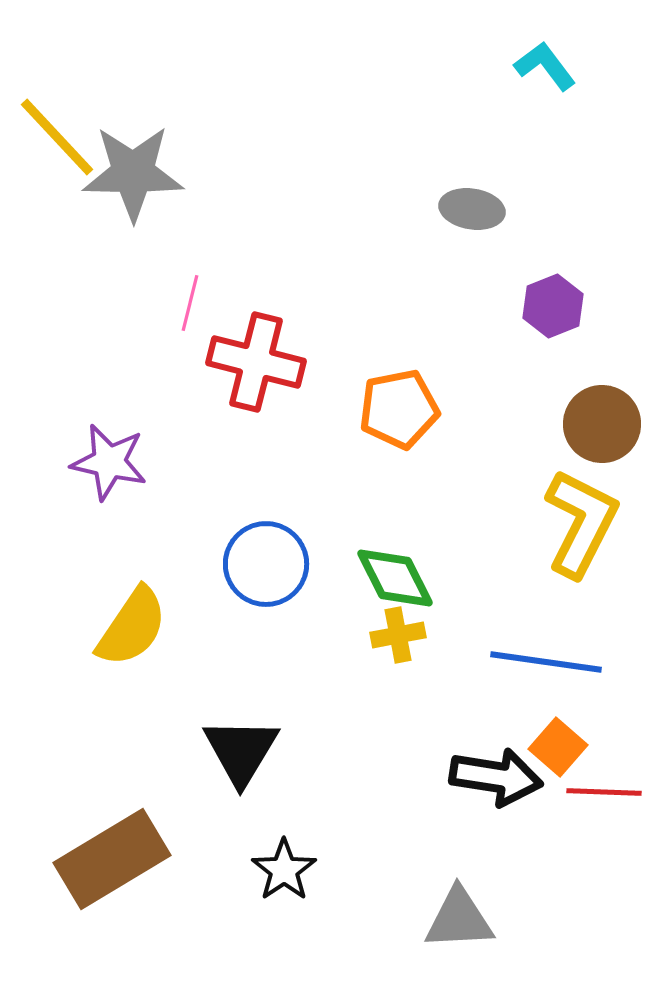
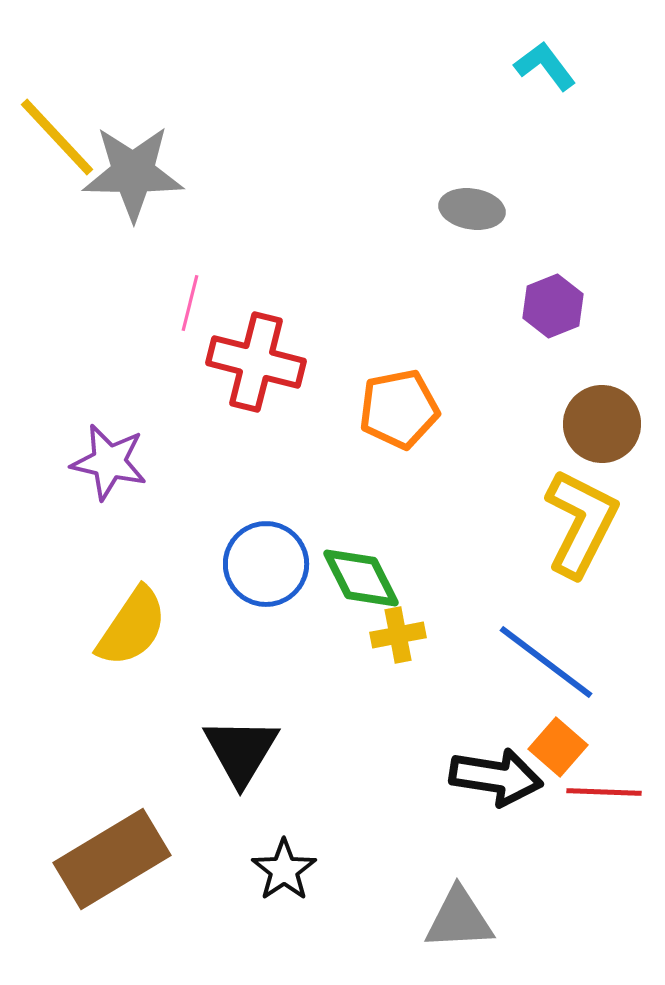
green diamond: moved 34 px left
blue line: rotated 29 degrees clockwise
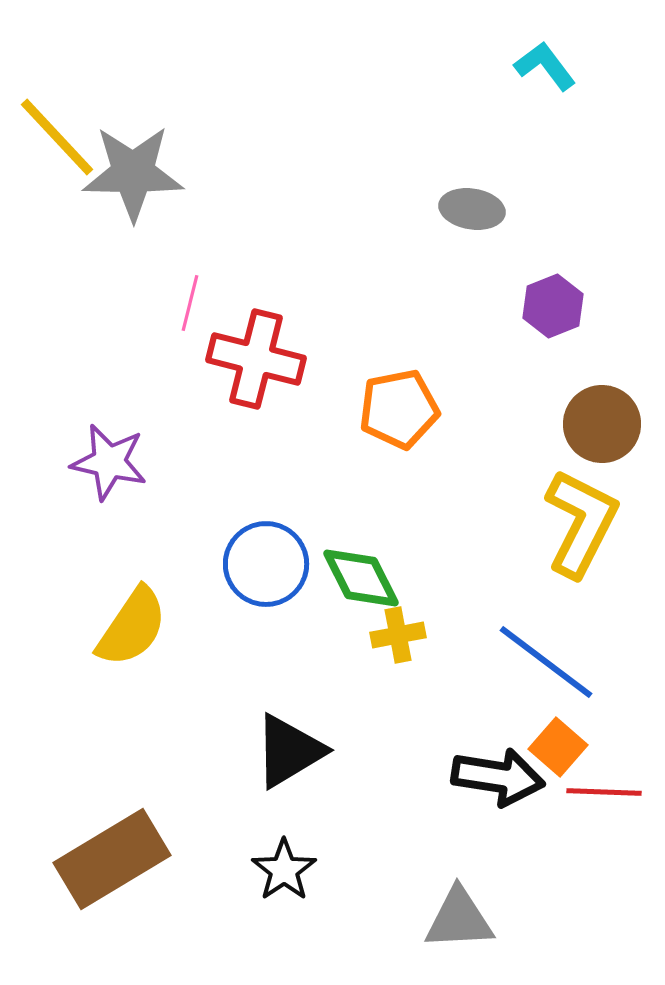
red cross: moved 3 px up
black triangle: moved 48 px right; rotated 28 degrees clockwise
black arrow: moved 2 px right
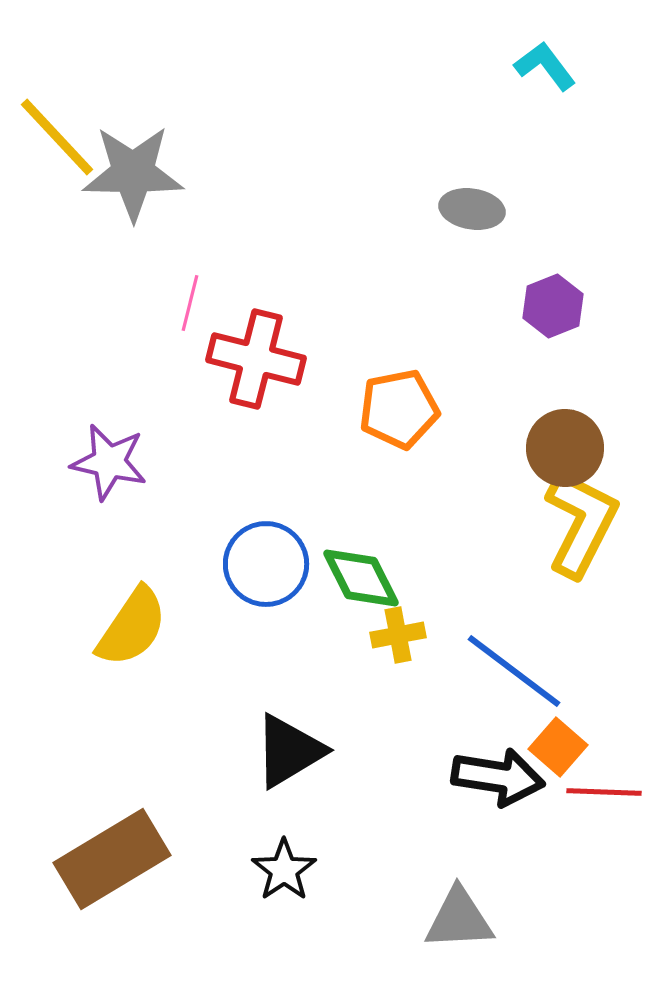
brown circle: moved 37 px left, 24 px down
blue line: moved 32 px left, 9 px down
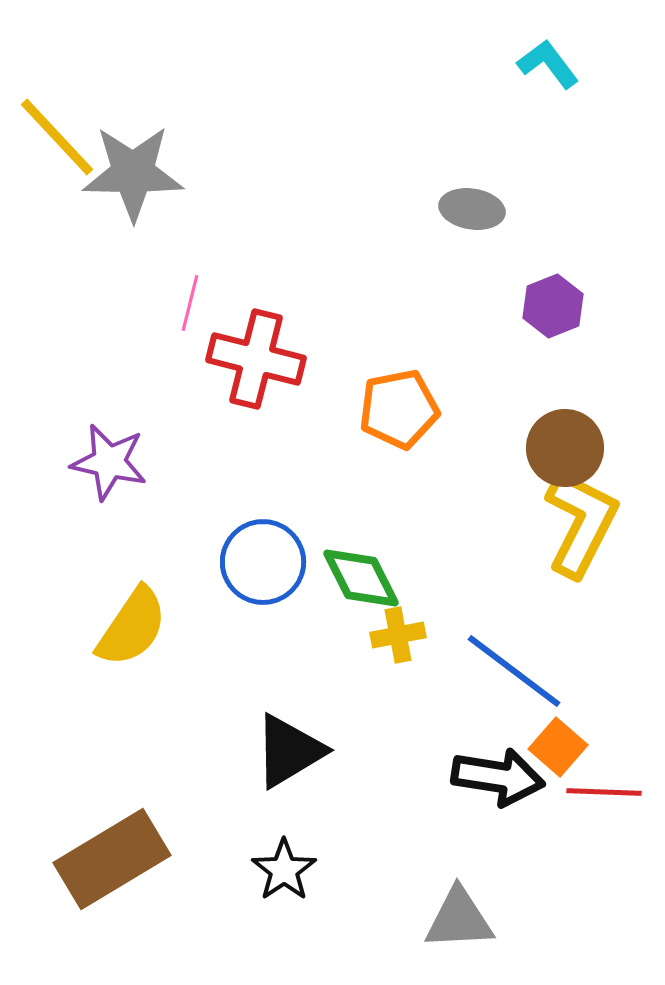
cyan L-shape: moved 3 px right, 2 px up
blue circle: moved 3 px left, 2 px up
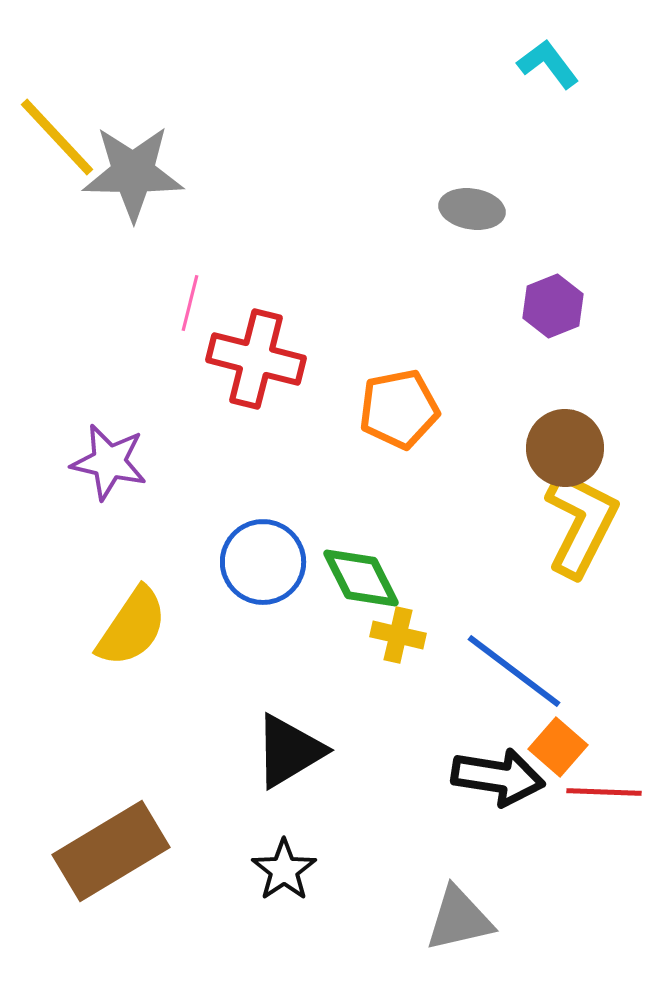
yellow cross: rotated 24 degrees clockwise
brown rectangle: moved 1 px left, 8 px up
gray triangle: rotated 10 degrees counterclockwise
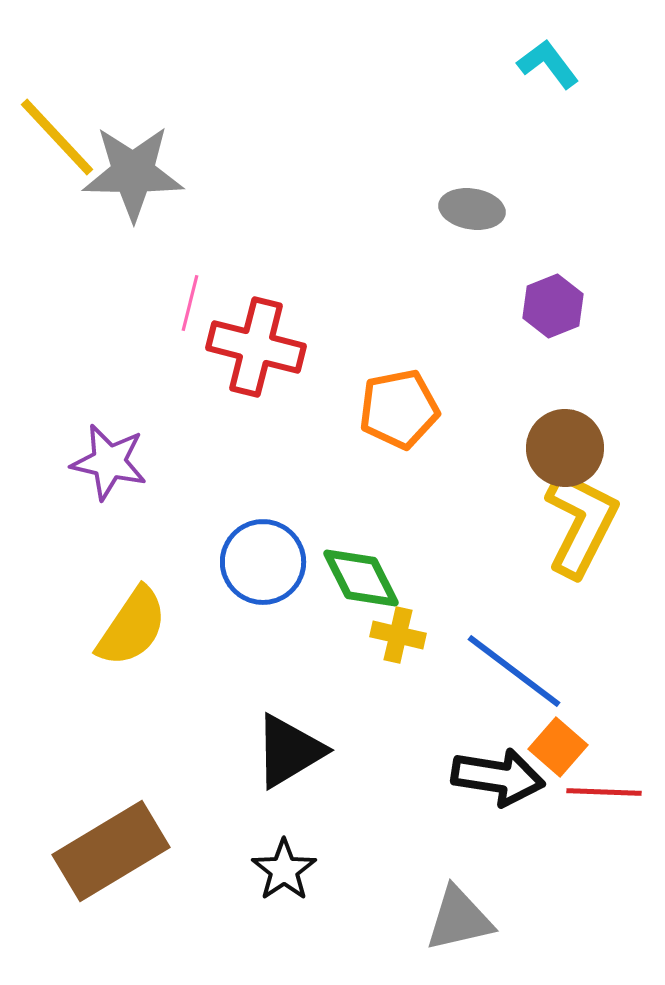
red cross: moved 12 px up
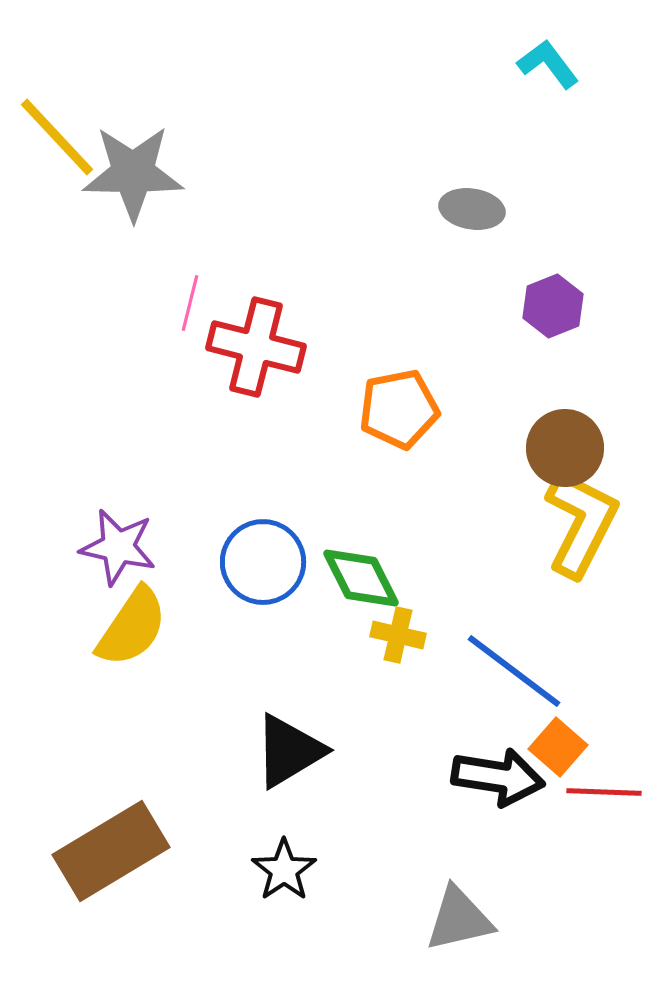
purple star: moved 9 px right, 85 px down
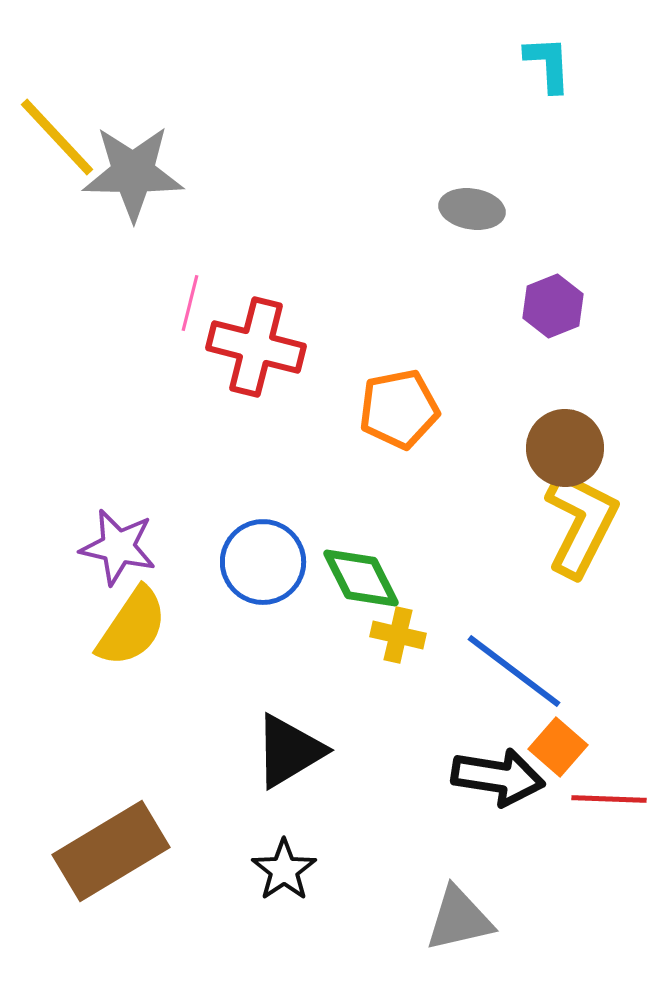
cyan L-shape: rotated 34 degrees clockwise
red line: moved 5 px right, 7 px down
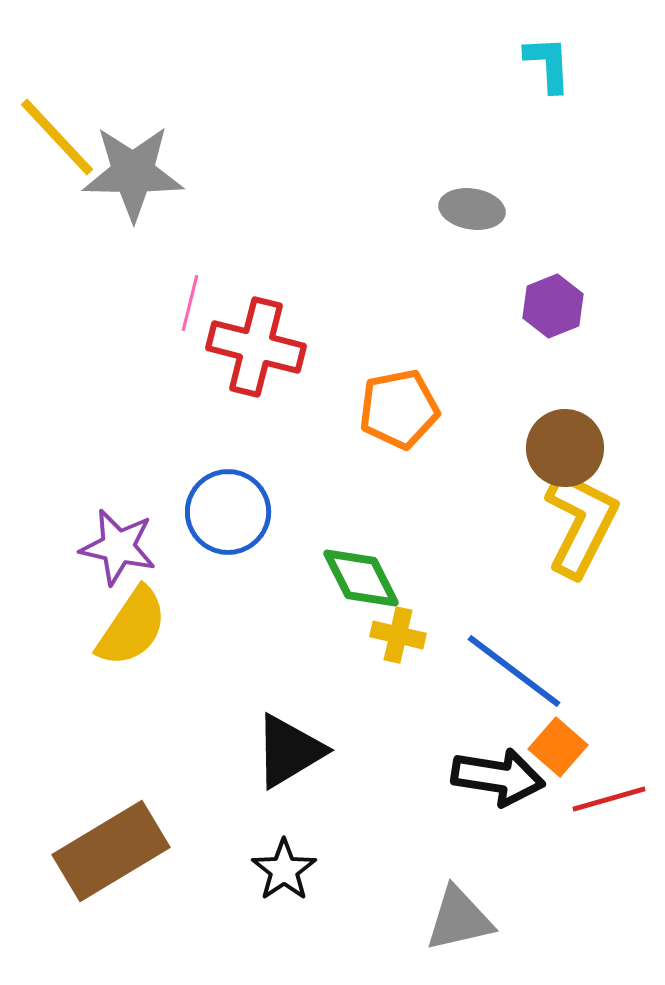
blue circle: moved 35 px left, 50 px up
red line: rotated 18 degrees counterclockwise
